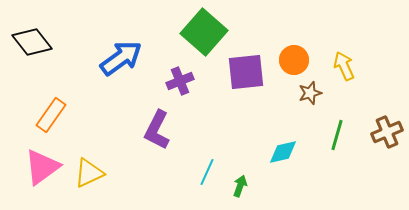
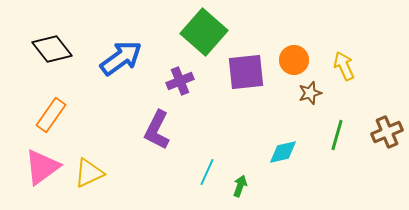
black diamond: moved 20 px right, 7 px down
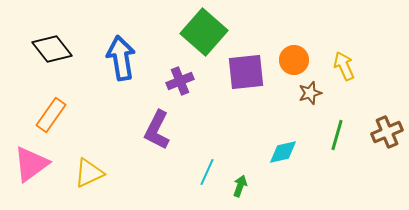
blue arrow: rotated 63 degrees counterclockwise
pink triangle: moved 11 px left, 3 px up
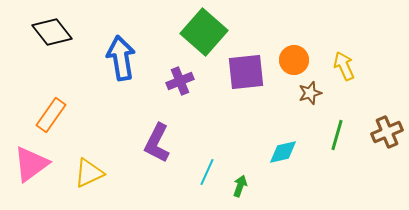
black diamond: moved 17 px up
purple L-shape: moved 13 px down
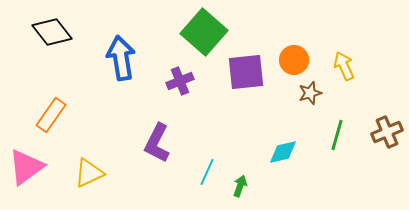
pink triangle: moved 5 px left, 3 px down
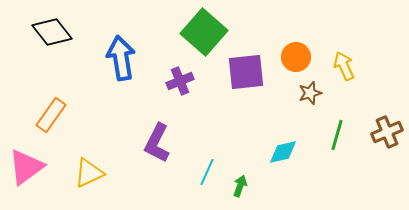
orange circle: moved 2 px right, 3 px up
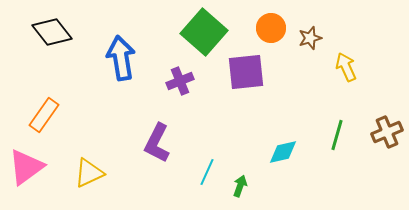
orange circle: moved 25 px left, 29 px up
yellow arrow: moved 2 px right, 1 px down
brown star: moved 55 px up
orange rectangle: moved 7 px left
